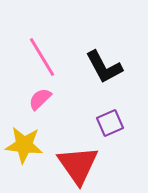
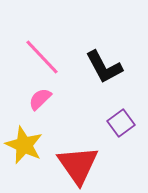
pink line: rotated 12 degrees counterclockwise
purple square: moved 11 px right; rotated 12 degrees counterclockwise
yellow star: rotated 18 degrees clockwise
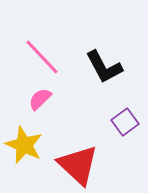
purple square: moved 4 px right, 1 px up
red triangle: rotated 12 degrees counterclockwise
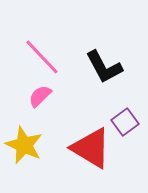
pink semicircle: moved 3 px up
red triangle: moved 13 px right, 17 px up; rotated 12 degrees counterclockwise
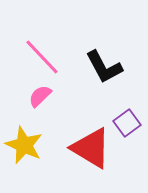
purple square: moved 2 px right, 1 px down
